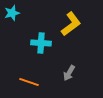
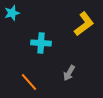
yellow L-shape: moved 13 px right
orange line: rotated 30 degrees clockwise
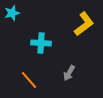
orange line: moved 2 px up
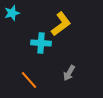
yellow L-shape: moved 23 px left
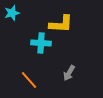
yellow L-shape: rotated 40 degrees clockwise
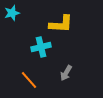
cyan cross: moved 4 px down; rotated 18 degrees counterclockwise
gray arrow: moved 3 px left
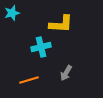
orange line: rotated 66 degrees counterclockwise
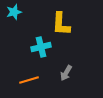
cyan star: moved 2 px right, 1 px up
yellow L-shape: rotated 90 degrees clockwise
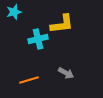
yellow L-shape: moved 1 px right; rotated 100 degrees counterclockwise
cyan cross: moved 3 px left, 8 px up
gray arrow: rotated 91 degrees counterclockwise
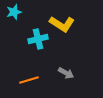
yellow L-shape: rotated 40 degrees clockwise
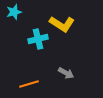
orange line: moved 4 px down
